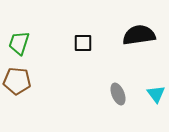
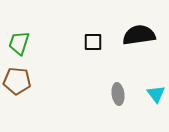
black square: moved 10 px right, 1 px up
gray ellipse: rotated 15 degrees clockwise
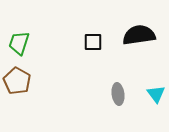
brown pentagon: rotated 24 degrees clockwise
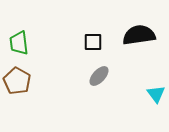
green trapezoid: rotated 25 degrees counterclockwise
gray ellipse: moved 19 px left, 18 px up; rotated 50 degrees clockwise
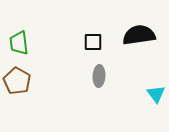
gray ellipse: rotated 40 degrees counterclockwise
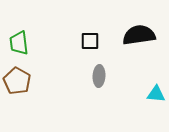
black square: moved 3 px left, 1 px up
cyan triangle: rotated 48 degrees counterclockwise
